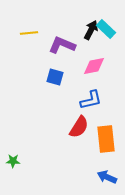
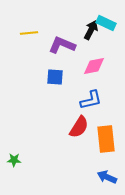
cyan rectangle: moved 6 px up; rotated 18 degrees counterclockwise
blue square: rotated 12 degrees counterclockwise
green star: moved 1 px right, 1 px up
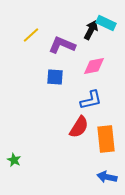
yellow line: moved 2 px right, 2 px down; rotated 36 degrees counterclockwise
green star: rotated 24 degrees clockwise
blue arrow: rotated 12 degrees counterclockwise
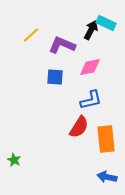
pink diamond: moved 4 px left, 1 px down
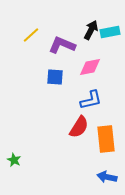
cyan rectangle: moved 4 px right, 9 px down; rotated 36 degrees counterclockwise
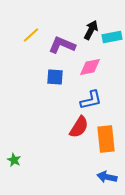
cyan rectangle: moved 2 px right, 5 px down
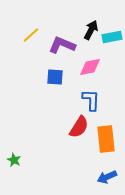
blue L-shape: rotated 75 degrees counterclockwise
blue arrow: rotated 36 degrees counterclockwise
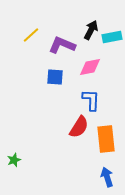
green star: rotated 24 degrees clockwise
blue arrow: rotated 96 degrees clockwise
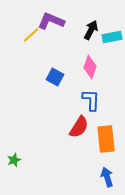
purple L-shape: moved 11 px left, 24 px up
pink diamond: rotated 60 degrees counterclockwise
blue square: rotated 24 degrees clockwise
